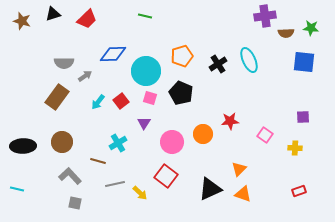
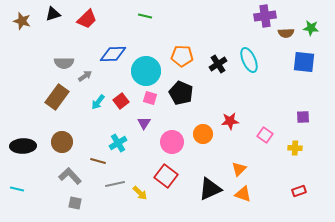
orange pentagon at (182, 56): rotated 20 degrees clockwise
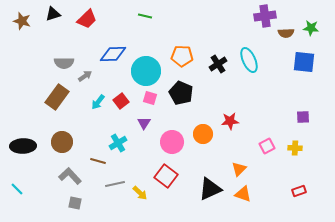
pink square at (265, 135): moved 2 px right, 11 px down; rotated 28 degrees clockwise
cyan line at (17, 189): rotated 32 degrees clockwise
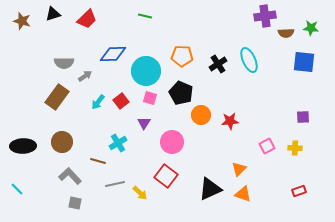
orange circle at (203, 134): moved 2 px left, 19 px up
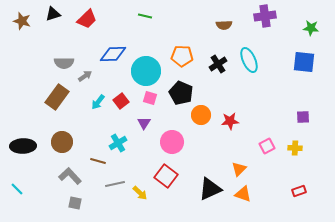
brown semicircle at (286, 33): moved 62 px left, 8 px up
